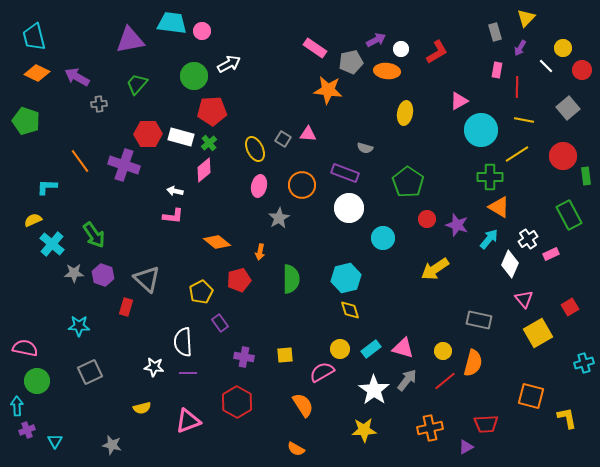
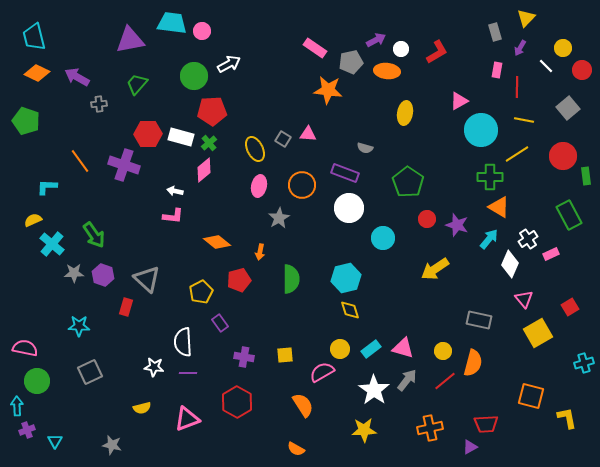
pink triangle at (188, 421): moved 1 px left, 2 px up
purple triangle at (466, 447): moved 4 px right
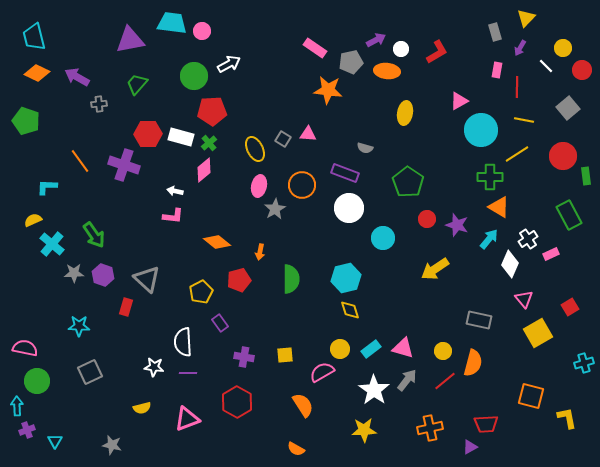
gray star at (279, 218): moved 4 px left, 9 px up
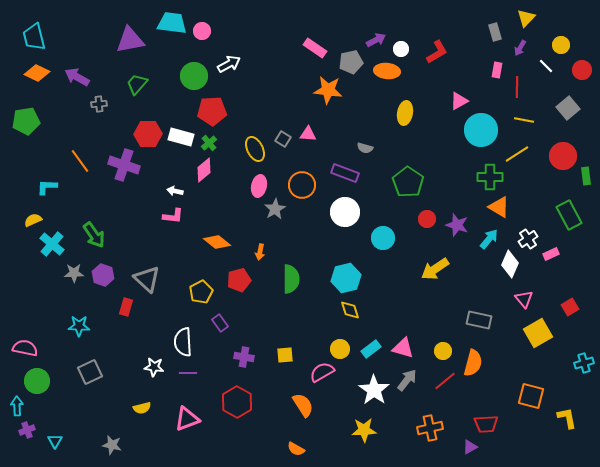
yellow circle at (563, 48): moved 2 px left, 3 px up
green pentagon at (26, 121): rotated 28 degrees counterclockwise
white circle at (349, 208): moved 4 px left, 4 px down
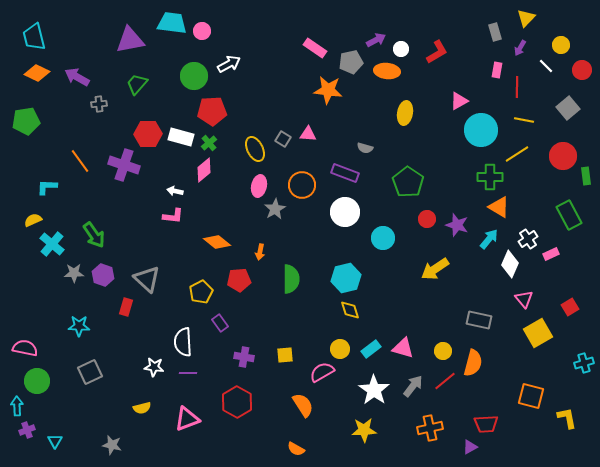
red pentagon at (239, 280): rotated 10 degrees clockwise
gray arrow at (407, 380): moved 6 px right, 6 px down
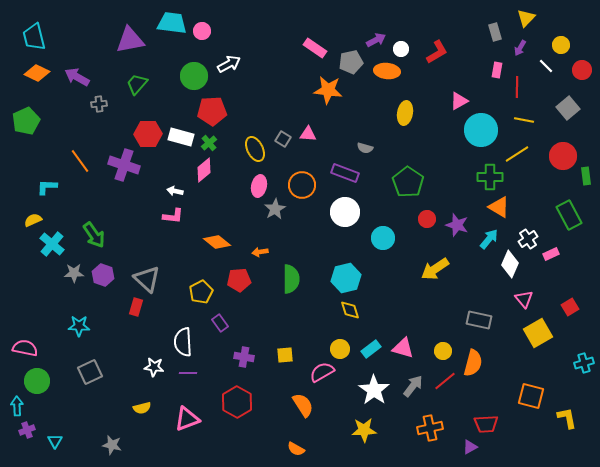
green pentagon at (26, 121): rotated 16 degrees counterclockwise
orange arrow at (260, 252): rotated 70 degrees clockwise
red rectangle at (126, 307): moved 10 px right
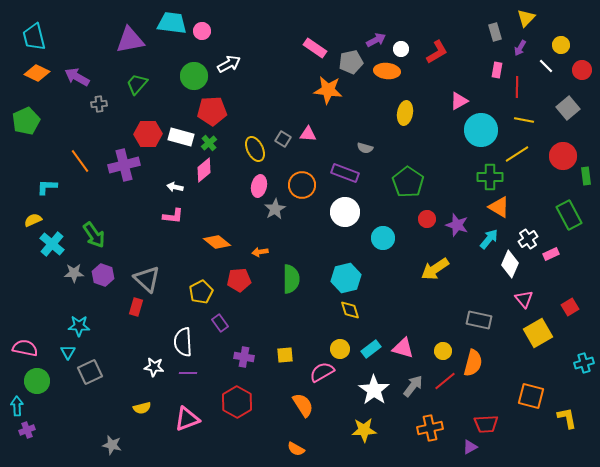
purple cross at (124, 165): rotated 32 degrees counterclockwise
white arrow at (175, 191): moved 4 px up
cyan triangle at (55, 441): moved 13 px right, 89 px up
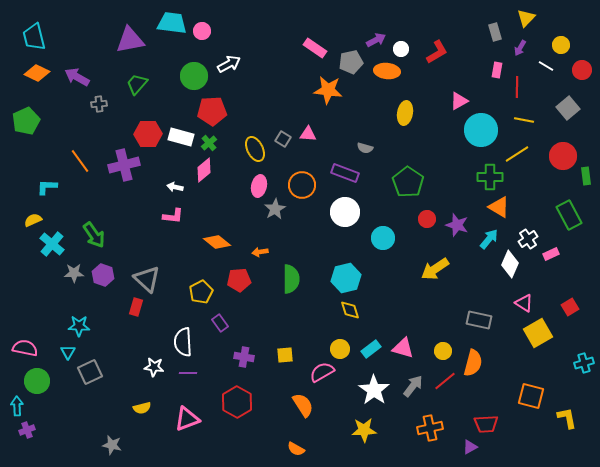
white line at (546, 66): rotated 14 degrees counterclockwise
pink triangle at (524, 299): moved 4 px down; rotated 18 degrees counterclockwise
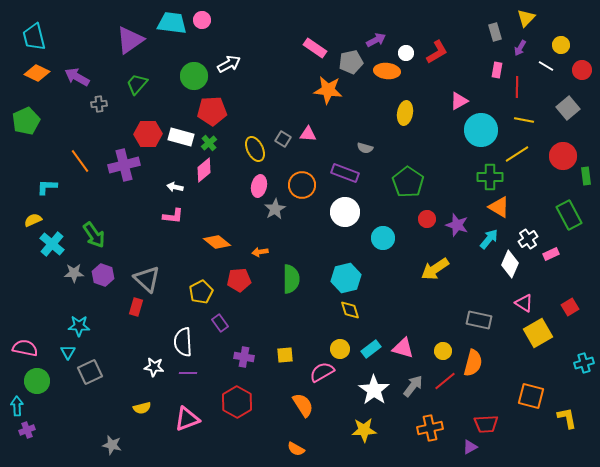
pink circle at (202, 31): moved 11 px up
purple triangle at (130, 40): rotated 24 degrees counterclockwise
white circle at (401, 49): moved 5 px right, 4 px down
